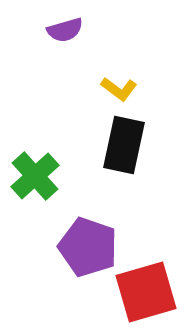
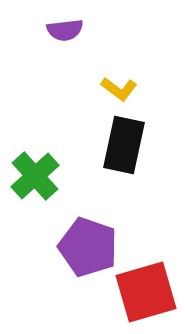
purple semicircle: rotated 9 degrees clockwise
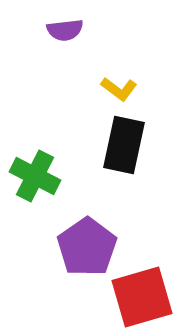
green cross: rotated 21 degrees counterclockwise
purple pentagon: moved 1 px left; rotated 18 degrees clockwise
red square: moved 4 px left, 5 px down
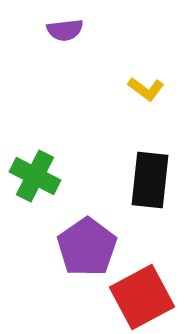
yellow L-shape: moved 27 px right
black rectangle: moved 26 px right, 35 px down; rotated 6 degrees counterclockwise
red square: rotated 12 degrees counterclockwise
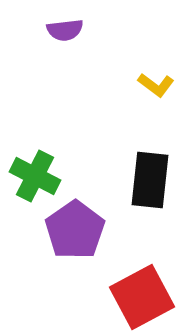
yellow L-shape: moved 10 px right, 4 px up
purple pentagon: moved 12 px left, 17 px up
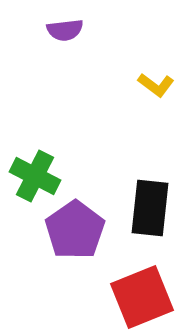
black rectangle: moved 28 px down
red square: rotated 6 degrees clockwise
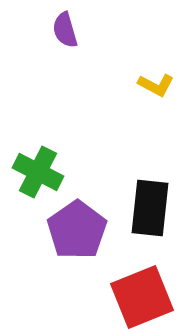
purple semicircle: rotated 81 degrees clockwise
yellow L-shape: rotated 9 degrees counterclockwise
green cross: moved 3 px right, 4 px up
purple pentagon: moved 2 px right
